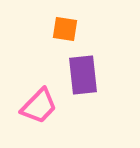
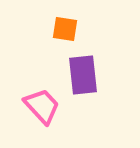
pink trapezoid: moved 3 px right; rotated 87 degrees counterclockwise
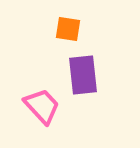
orange square: moved 3 px right
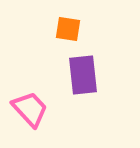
pink trapezoid: moved 12 px left, 3 px down
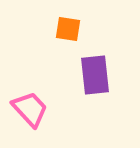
purple rectangle: moved 12 px right
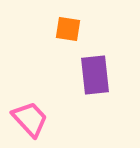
pink trapezoid: moved 10 px down
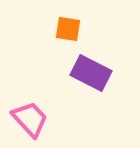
purple rectangle: moved 4 px left, 2 px up; rotated 57 degrees counterclockwise
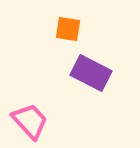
pink trapezoid: moved 2 px down
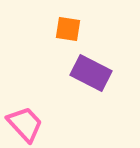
pink trapezoid: moved 5 px left, 3 px down
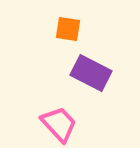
pink trapezoid: moved 34 px right
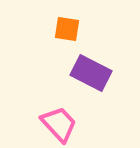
orange square: moved 1 px left
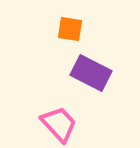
orange square: moved 3 px right
